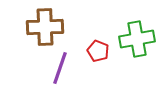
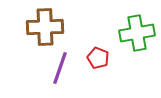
green cross: moved 6 px up
red pentagon: moved 7 px down
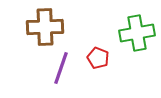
purple line: moved 1 px right
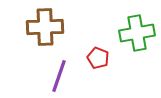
purple line: moved 2 px left, 8 px down
